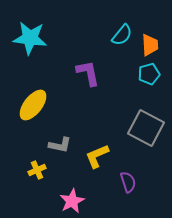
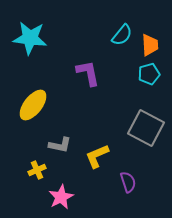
pink star: moved 11 px left, 4 px up
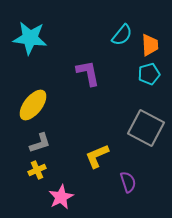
gray L-shape: moved 20 px left, 2 px up; rotated 30 degrees counterclockwise
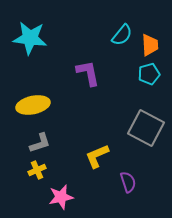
yellow ellipse: rotated 40 degrees clockwise
pink star: rotated 15 degrees clockwise
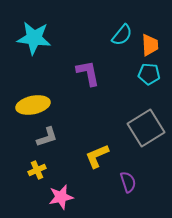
cyan star: moved 4 px right
cyan pentagon: rotated 20 degrees clockwise
gray square: rotated 30 degrees clockwise
gray L-shape: moved 7 px right, 6 px up
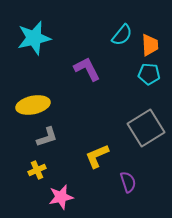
cyan star: rotated 20 degrees counterclockwise
purple L-shape: moved 1 px left, 4 px up; rotated 16 degrees counterclockwise
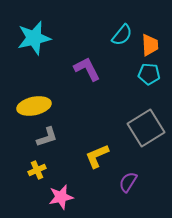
yellow ellipse: moved 1 px right, 1 px down
purple semicircle: rotated 130 degrees counterclockwise
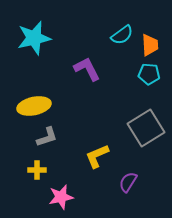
cyan semicircle: rotated 15 degrees clockwise
yellow cross: rotated 24 degrees clockwise
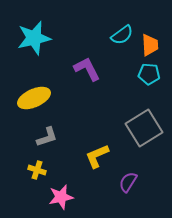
yellow ellipse: moved 8 px up; rotated 12 degrees counterclockwise
gray square: moved 2 px left
yellow cross: rotated 18 degrees clockwise
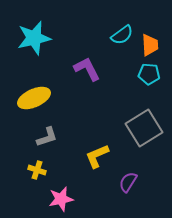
pink star: moved 2 px down
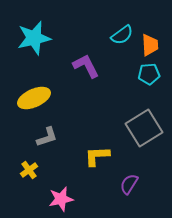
purple L-shape: moved 1 px left, 3 px up
cyan pentagon: rotated 10 degrees counterclockwise
yellow L-shape: rotated 20 degrees clockwise
yellow cross: moved 8 px left; rotated 36 degrees clockwise
purple semicircle: moved 1 px right, 2 px down
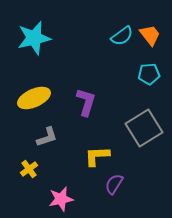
cyan semicircle: moved 1 px down
orange trapezoid: moved 10 px up; rotated 35 degrees counterclockwise
purple L-shape: moved 36 px down; rotated 44 degrees clockwise
yellow cross: moved 1 px up
purple semicircle: moved 15 px left
